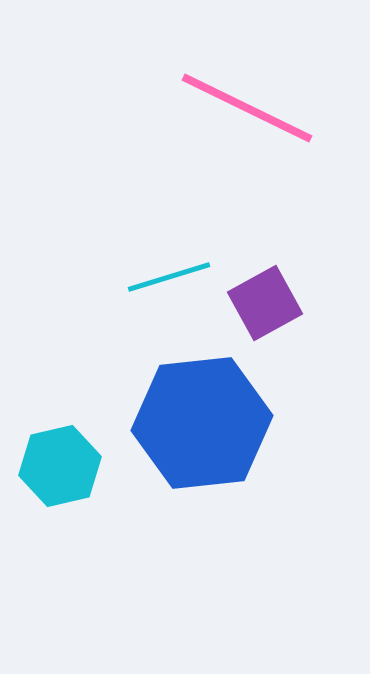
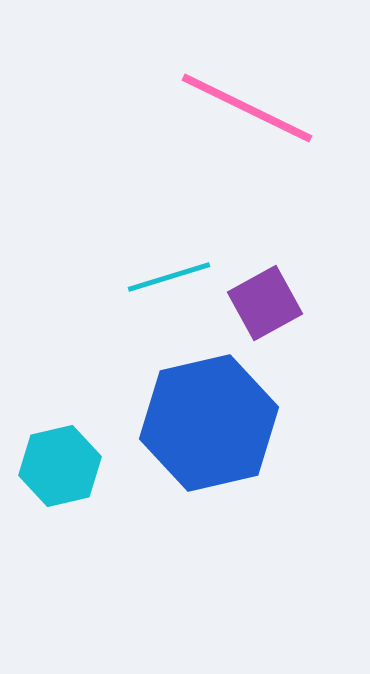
blue hexagon: moved 7 px right; rotated 7 degrees counterclockwise
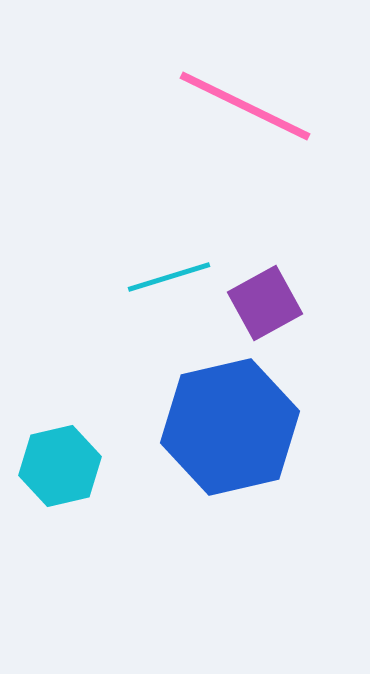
pink line: moved 2 px left, 2 px up
blue hexagon: moved 21 px right, 4 px down
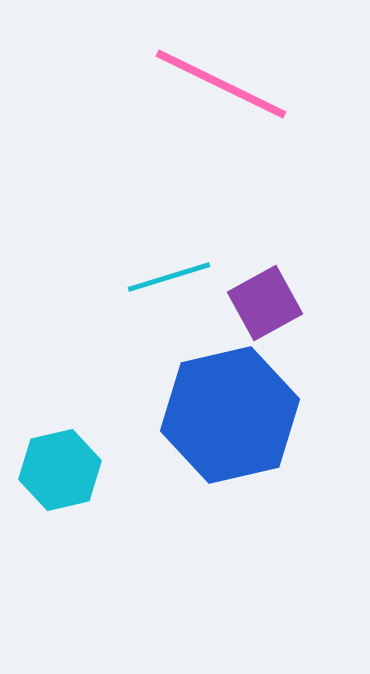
pink line: moved 24 px left, 22 px up
blue hexagon: moved 12 px up
cyan hexagon: moved 4 px down
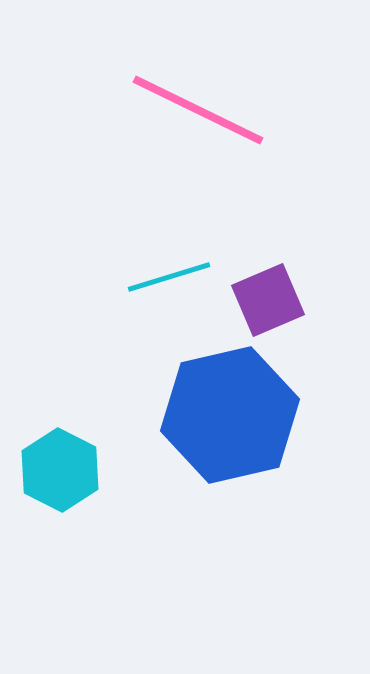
pink line: moved 23 px left, 26 px down
purple square: moved 3 px right, 3 px up; rotated 6 degrees clockwise
cyan hexagon: rotated 20 degrees counterclockwise
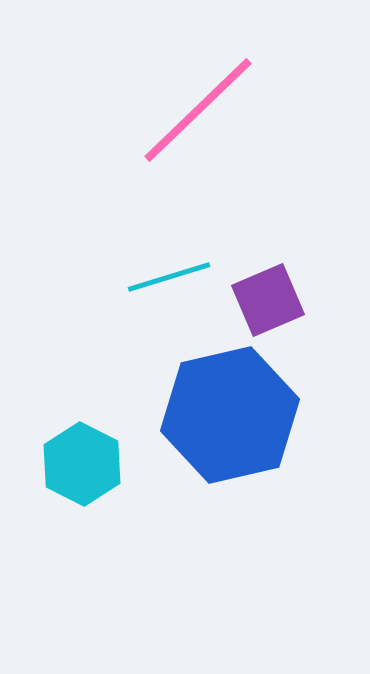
pink line: rotated 70 degrees counterclockwise
cyan hexagon: moved 22 px right, 6 px up
